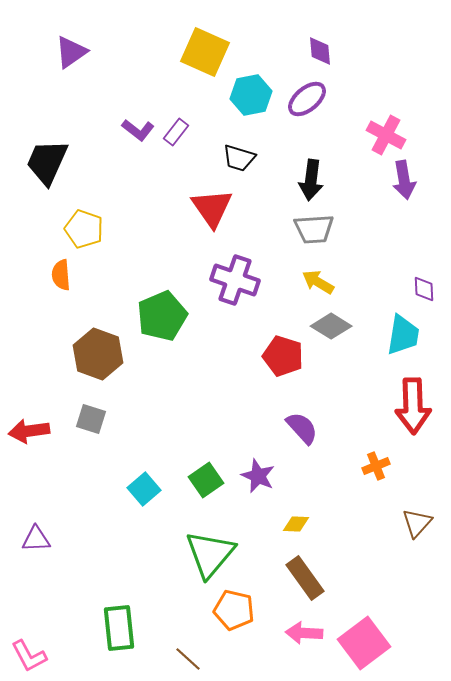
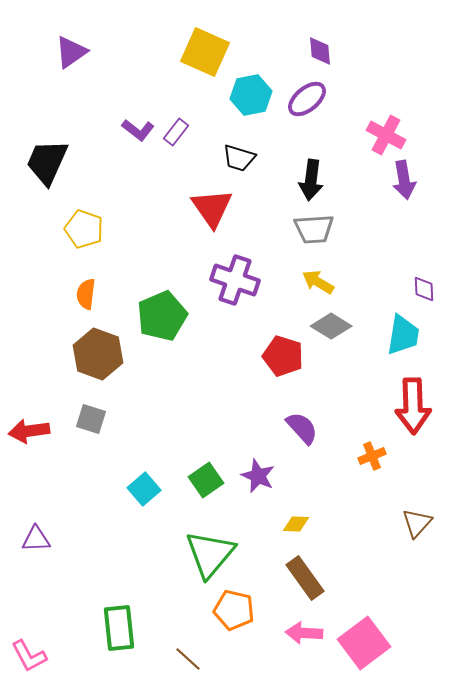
orange semicircle at (61, 275): moved 25 px right, 19 px down; rotated 12 degrees clockwise
orange cross at (376, 466): moved 4 px left, 10 px up
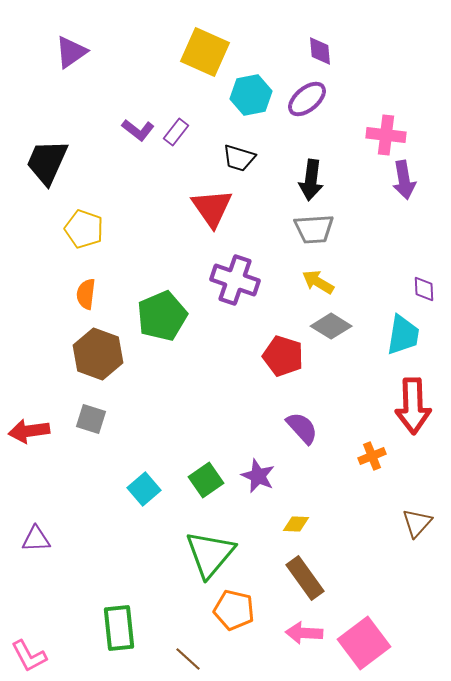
pink cross at (386, 135): rotated 21 degrees counterclockwise
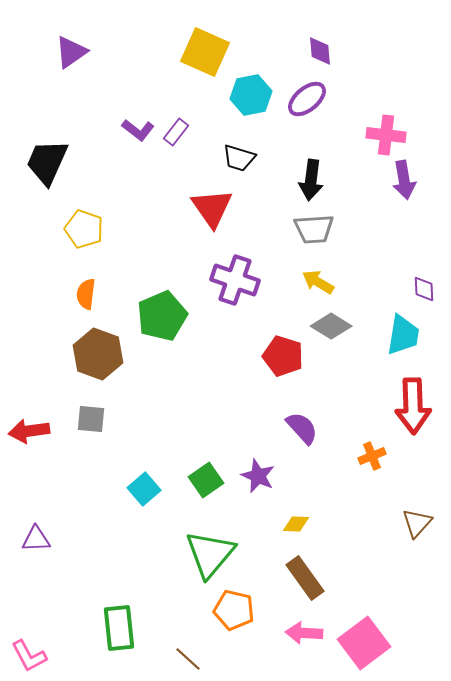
gray square at (91, 419): rotated 12 degrees counterclockwise
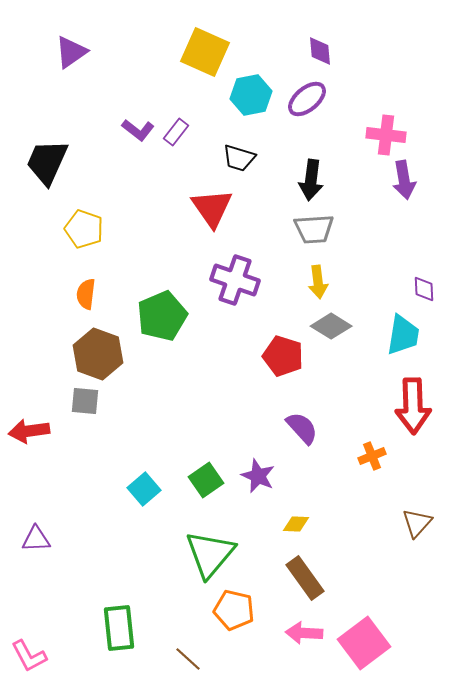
yellow arrow at (318, 282): rotated 128 degrees counterclockwise
gray square at (91, 419): moved 6 px left, 18 px up
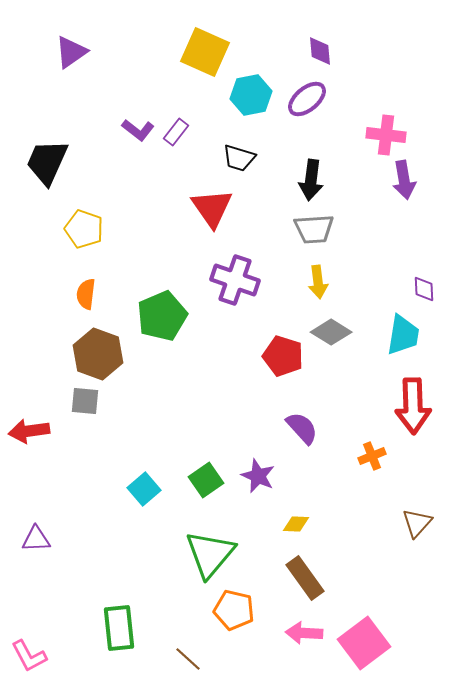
gray diamond at (331, 326): moved 6 px down
